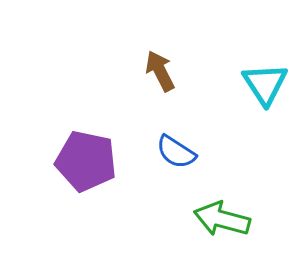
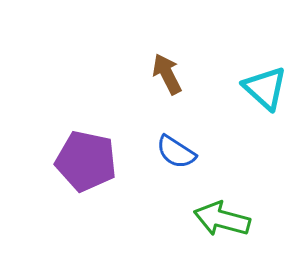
brown arrow: moved 7 px right, 3 px down
cyan triangle: moved 4 px down; rotated 15 degrees counterclockwise
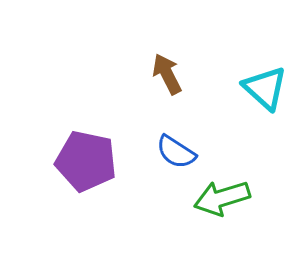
green arrow: moved 21 px up; rotated 32 degrees counterclockwise
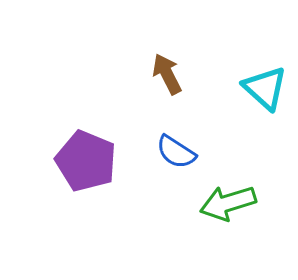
purple pentagon: rotated 10 degrees clockwise
green arrow: moved 6 px right, 5 px down
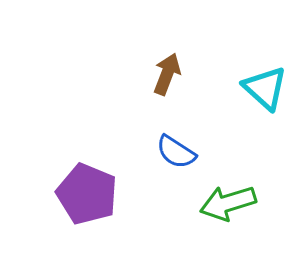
brown arrow: rotated 48 degrees clockwise
purple pentagon: moved 1 px right, 33 px down
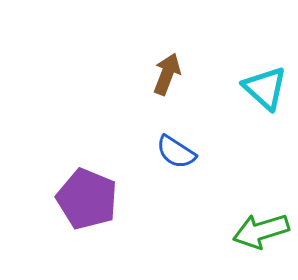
purple pentagon: moved 5 px down
green arrow: moved 33 px right, 28 px down
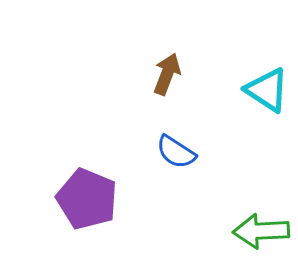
cyan triangle: moved 2 px right, 2 px down; rotated 9 degrees counterclockwise
green arrow: rotated 14 degrees clockwise
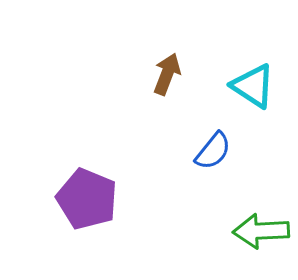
cyan triangle: moved 14 px left, 4 px up
blue semicircle: moved 37 px right, 1 px up; rotated 84 degrees counterclockwise
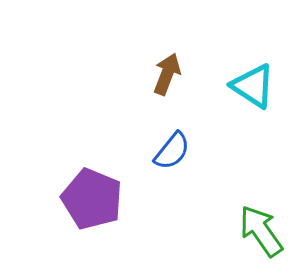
blue semicircle: moved 41 px left
purple pentagon: moved 5 px right
green arrow: rotated 58 degrees clockwise
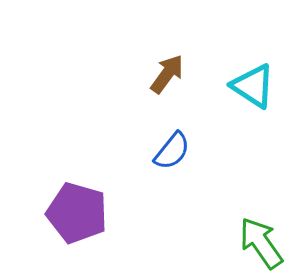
brown arrow: rotated 15 degrees clockwise
purple pentagon: moved 15 px left, 14 px down; rotated 6 degrees counterclockwise
green arrow: moved 12 px down
